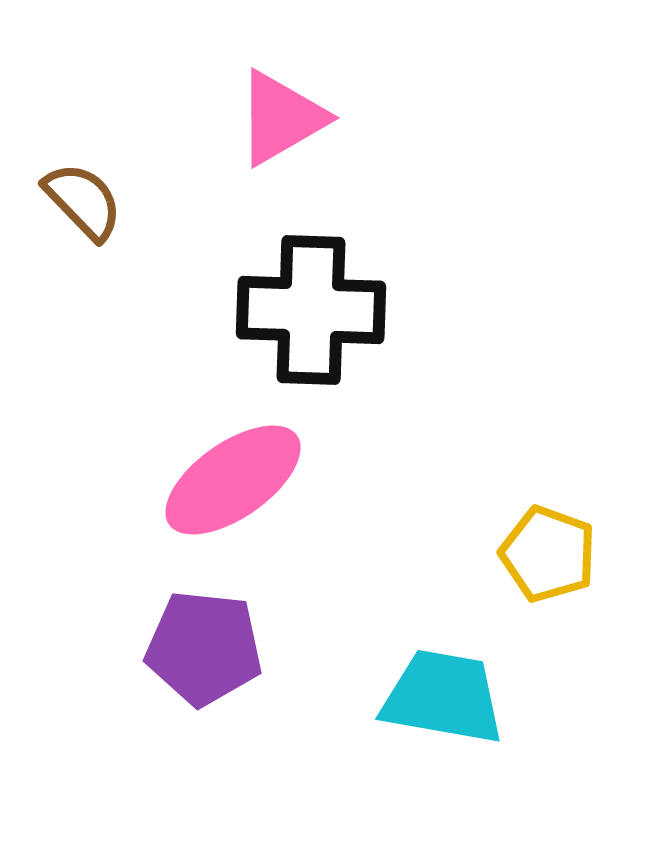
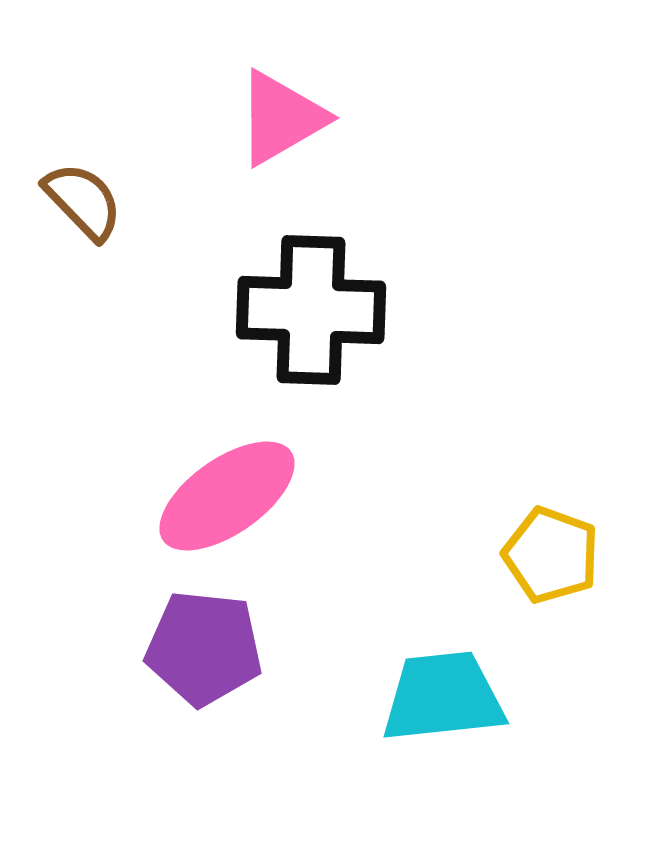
pink ellipse: moved 6 px left, 16 px down
yellow pentagon: moved 3 px right, 1 px down
cyan trapezoid: rotated 16 degrees counterclockwise
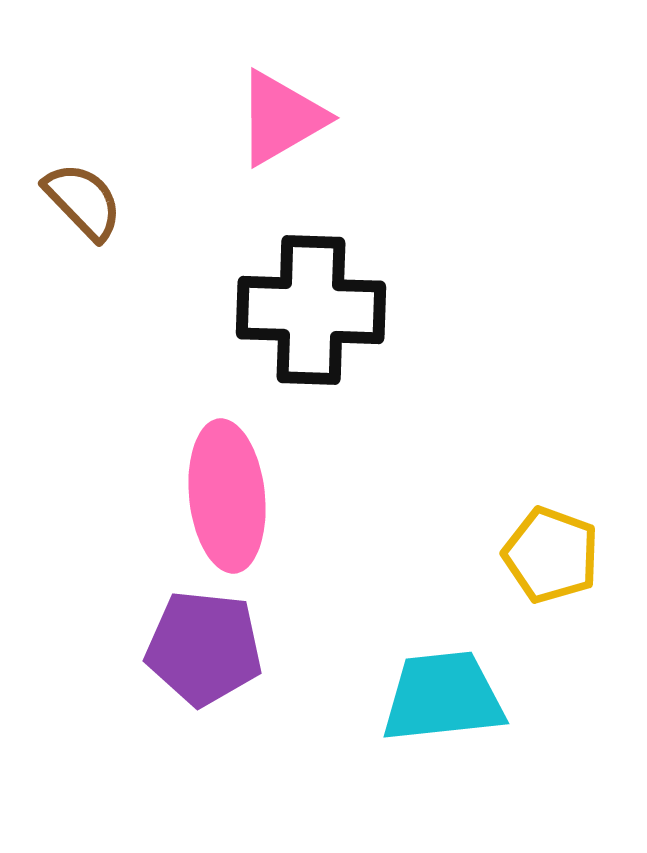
pink ellipse: rotated 61 degrees counterclockwise
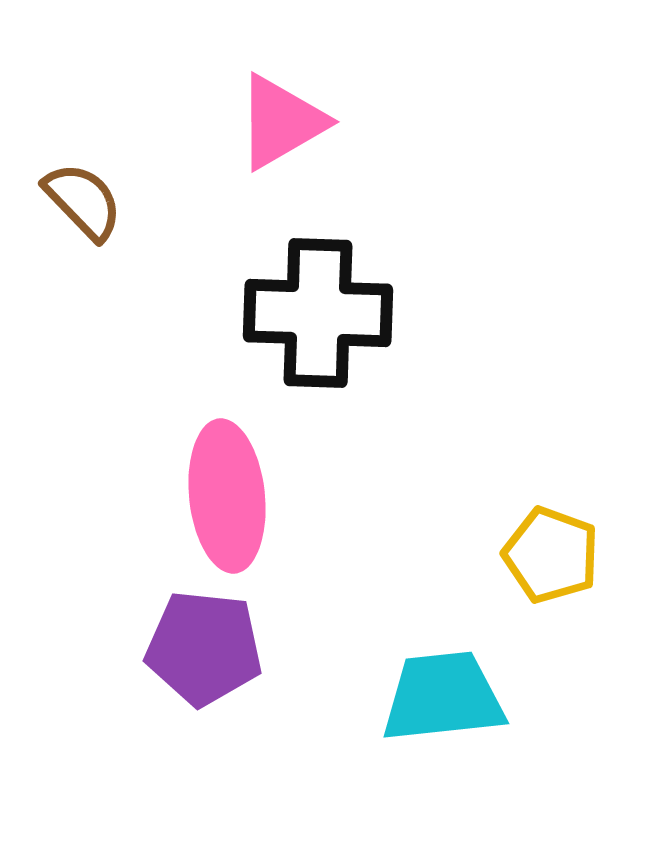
pink triangle: moved 4 px down
black cross: moved 7 px right, 3 px down
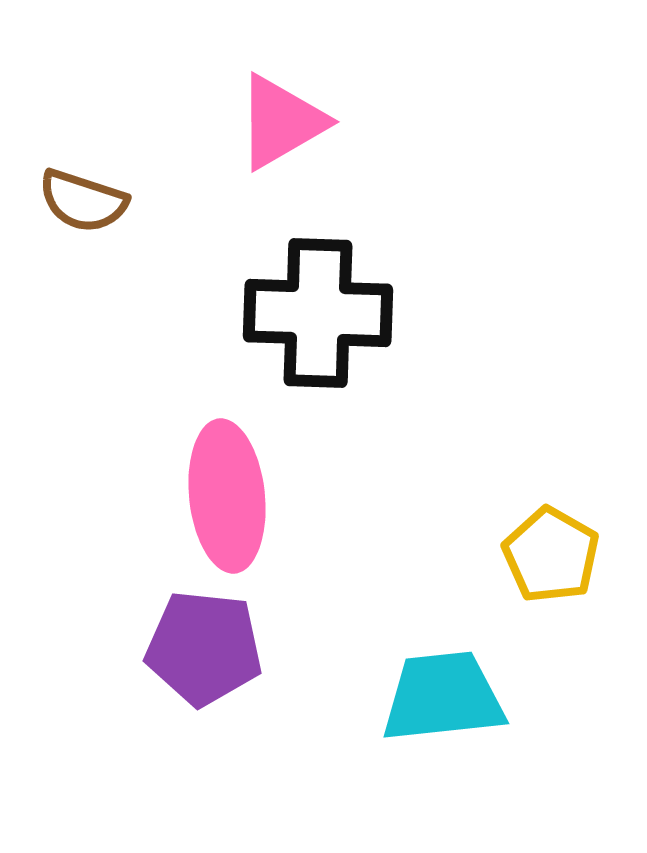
brown semicircle: rotated 152 degrees clockwise
yellow pentagon: rotated 10 degrees clockwise
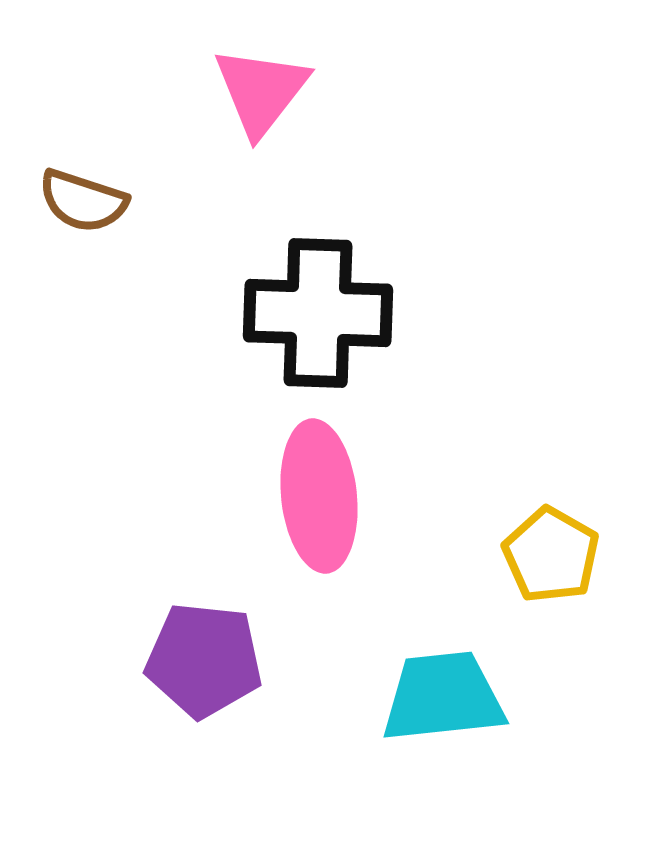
pink triangle: moved 20 px left, 31 px up; rotated 22 degrees counterclockwise
pink ellipse: moved 92 px right
purple pentagon: moved 12 px down
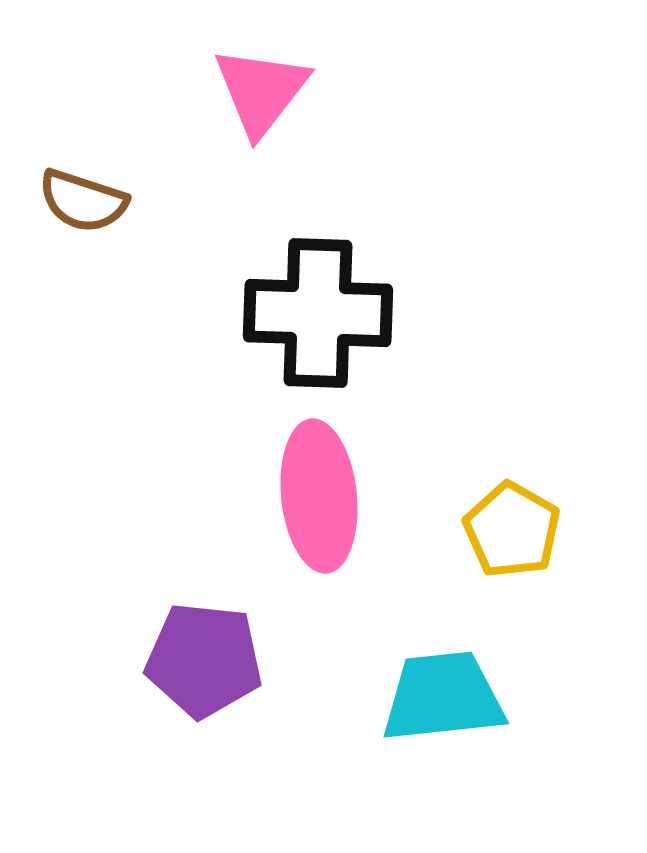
yellow pentagon: moved 39 px left, 25 px up
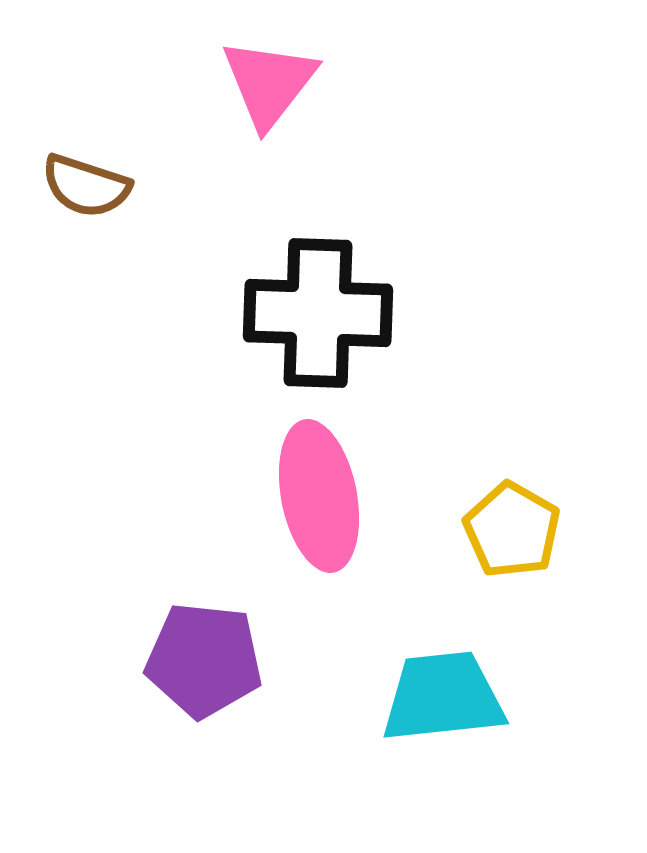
pink triangle: moved 8 px right, 8 px up
brown semicircle: moved 3 px right, 15 px up
pink ellipse: rotated 5 degrees counterclockwise
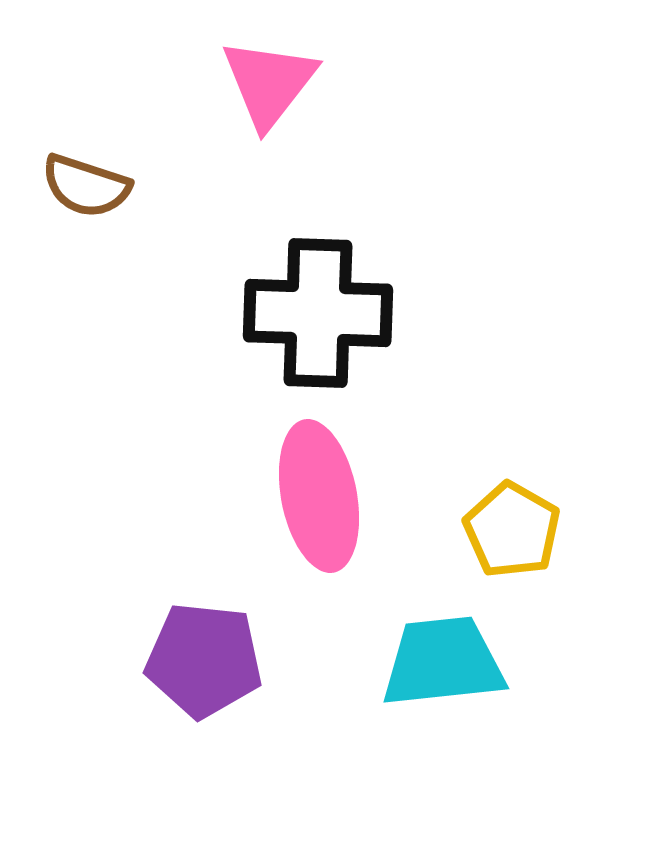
cyan trapezoid: moved 35 px up
